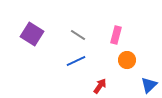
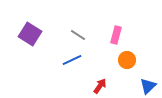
purple square: moved 2 px left
blue line: moved 4 px left, 1 px up
blue triangle: moved 1 px left, 1 px down
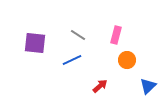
purple square: moved 5 px right, 9 px down; rotated 25 degrees counterclockwise
red arrow: rotated 14 degrees clockwise
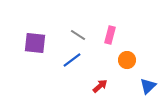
pink rectangle: moved 6 px left
blue line: rotated 12 degrees counterclockwise
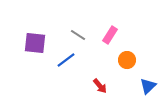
pink rectangle: rotated 18 degrees clockwise
blue line: moved 6 px left
red arrow: rotated 91 degrees clockwise
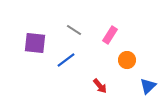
gray line: moved 4 px left, 5 px up
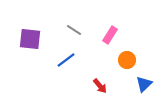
purple square: moved 5 px left, 4 px up
blue triangle: moved 4 px left, 2 px up
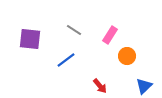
orange circle: moved 4 px up
blue triangle: moved 2 px down
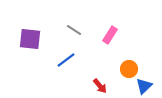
orange circle: moved 2 px right, 13 px down
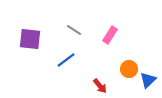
blue triangle: moved 4 px right, 6 px up
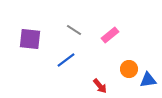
pink rectangle: rotated 18 degrees clockwise
blue triangle: rotated 36 degrees clockwise
